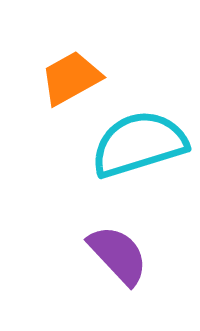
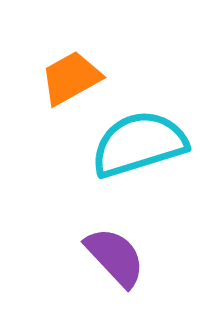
purple semicircle: moved 3 px left, 2 px down
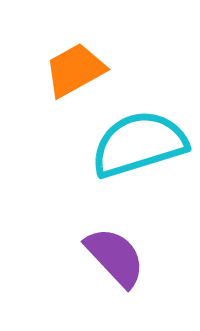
orange trapezoid: moved 4 px right, 8 px up
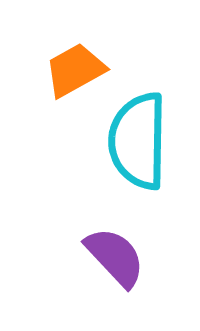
cyan semicircle: moved 1 px left, 3 px up; rotated 72 degrees counterclockwise
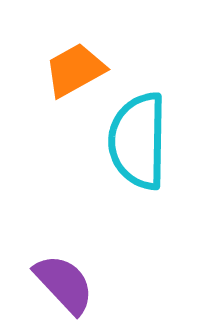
purple semicircle: moved 51 px left, 27 px down
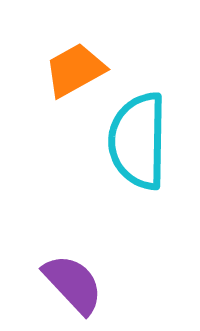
purple semicircle: moved 9 px right
